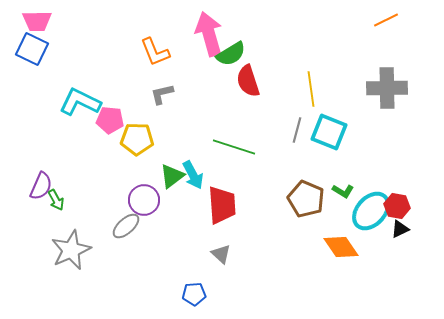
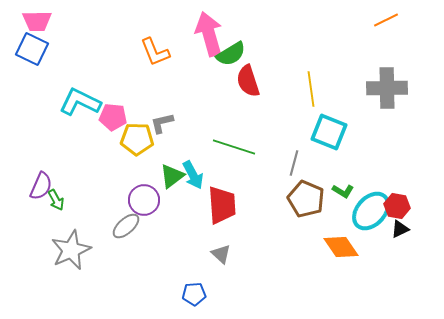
gray L-shape: moved 29 px down
pink pentagon: moved 3 px right, 3 px up
gray line: moved 3 px left, 33 px down
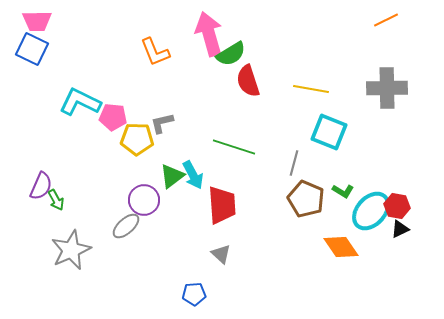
yellow line: rotated 72 degrees counterclockwise
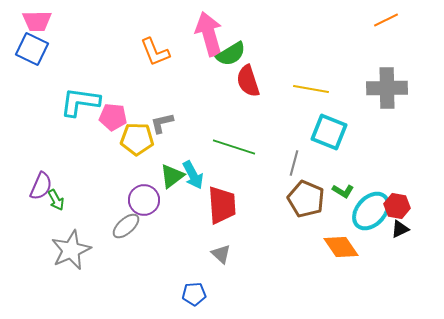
cyan L-shape: rotated 18 degrees counterclockwise
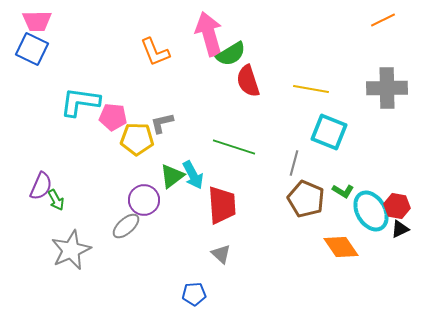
orange line: moved 3 px left
cyan ellipse: rotated 72 degrees counterclockwise
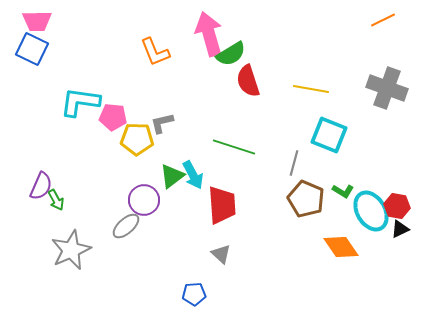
gray cross: rotated 21 degrees clockwise
cyan square: moved 3 px down
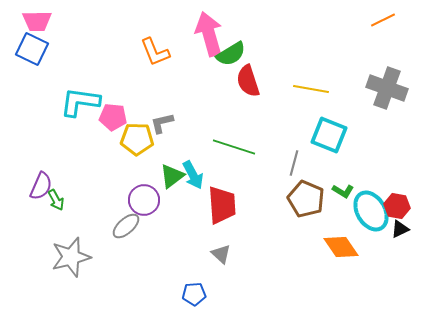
gray star: moved 7 px down; rotated 9 degrees clockwise
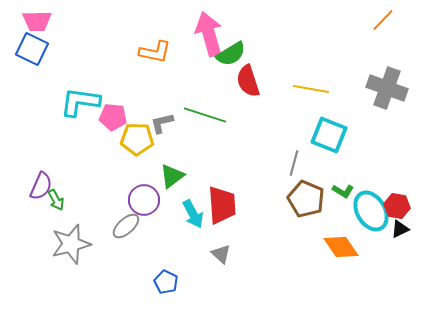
orange line: rotated 20 degrees counterclockwise
orange L-shape: rotated 56 degrees counterclockwise
green line: moved 29 px left, 32 px up
cyan arrow: moved 39 px down
gray star: moved 13 px up
blue pentagon: moved 28 px left, 12 px up; rotated 30 degrees clockwise
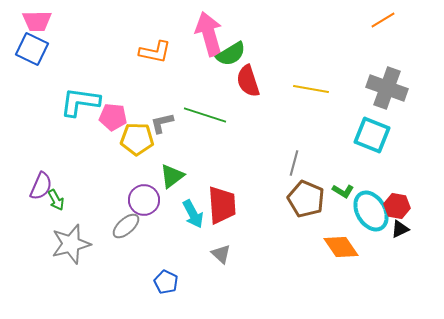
orange line: rotated 15 degrees clockwise
cyan square: moved 43 px right
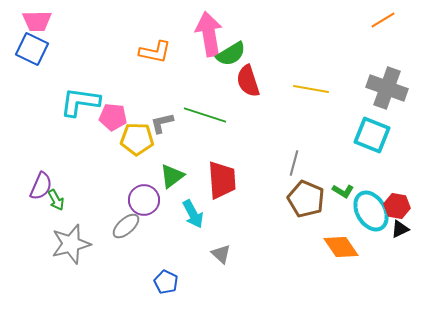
pink arrow: rotated 6 degrees clockwise
red trapezoid: moved 25 px up
